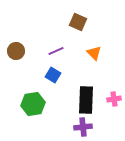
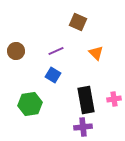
orange triangle: moved 2 px right
black rectangle: rotated 12 degrees counterclockwise
green hexagon: moved 3 px left
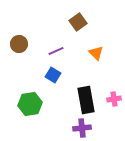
brown square: rotated 30 degrees clockwise
brown circle: moved 3 px right, 7 px up
purple cross: moved 1 px left, 1 px down
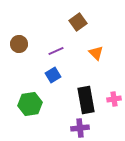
blue square: rotated 28 degrees clockwise
purple cross: moved 2 px left
